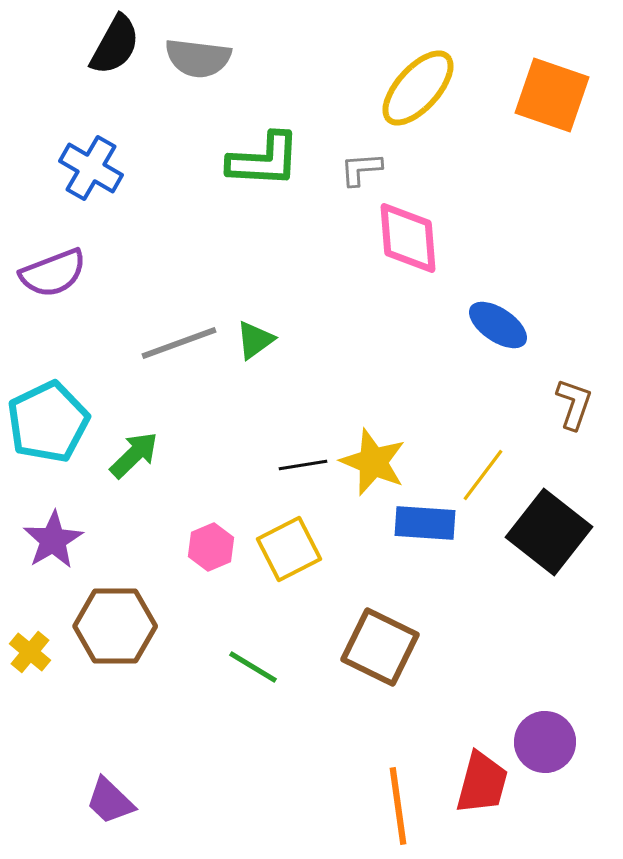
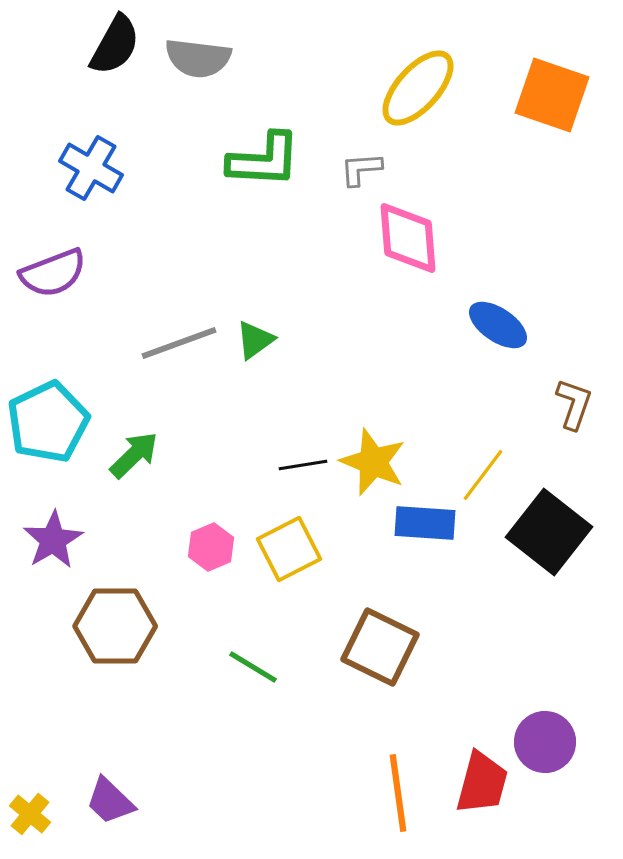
yellow cross: moved 162 px down
orange line: moved 13 px up
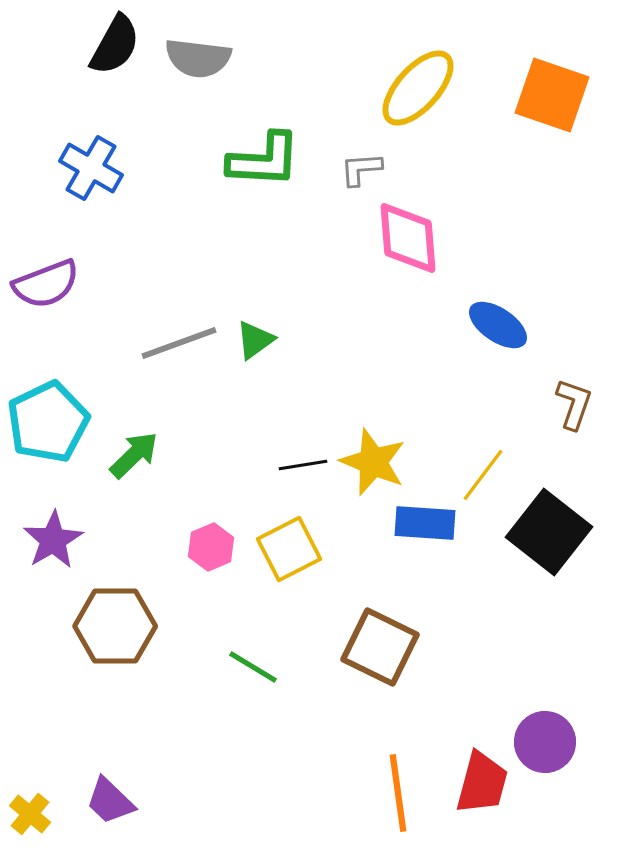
purple semicircle: moved 7 px left, 11 px down
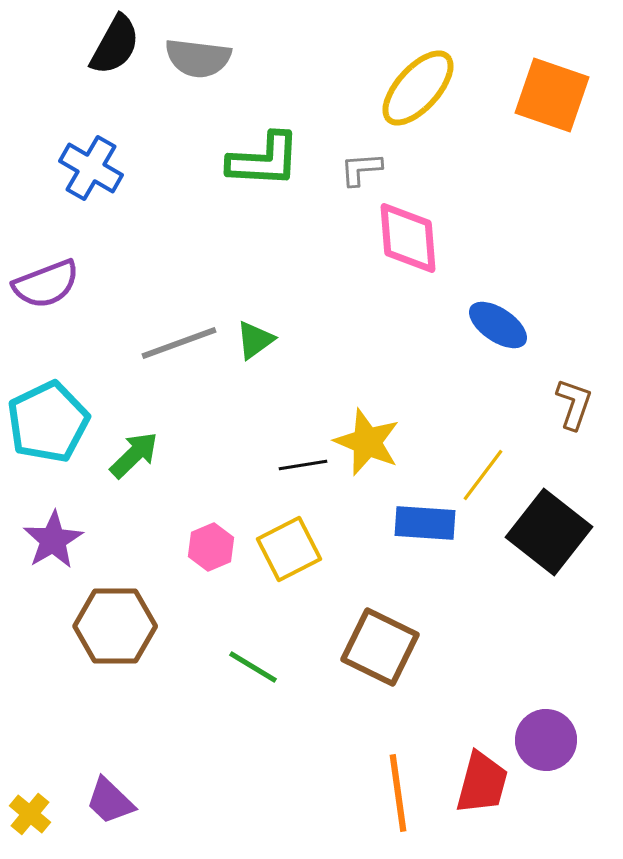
yellow star: moved 6 px left, 20 px up
purple circle: moved 1 px right, 2 px up
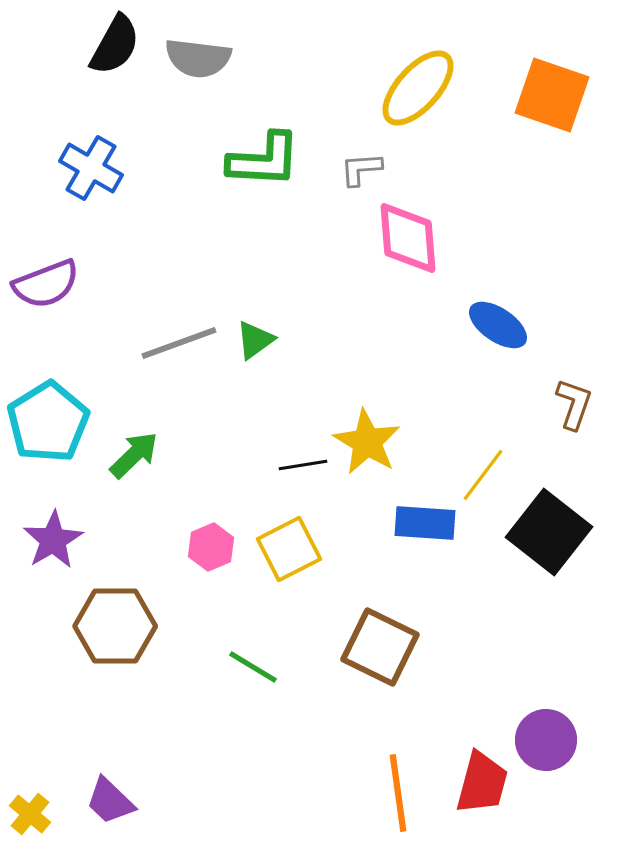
cyan pentagon: rotated 6 degrees counterclockwise
yellow star: rotated 8 degrees clockwise
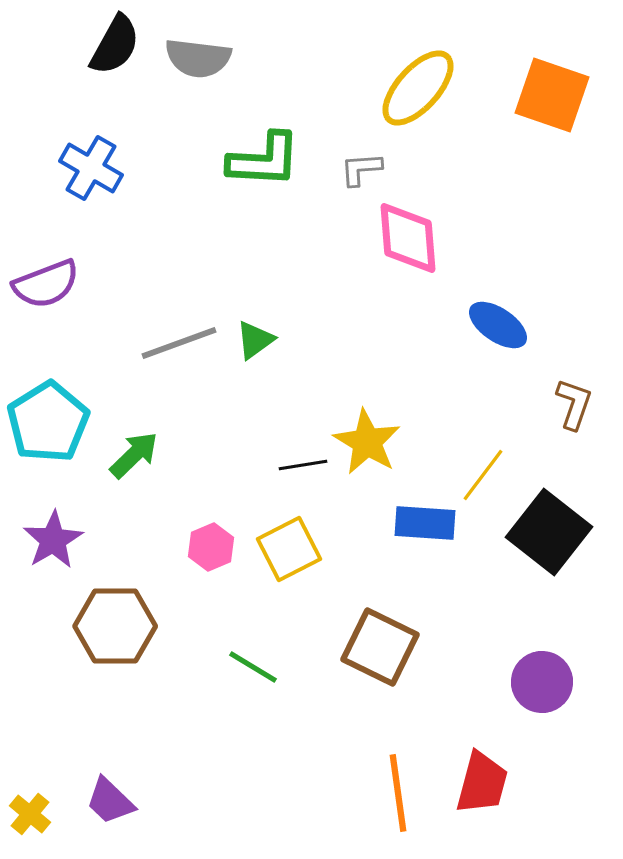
purple circle: moved 4 px left, 58 px up
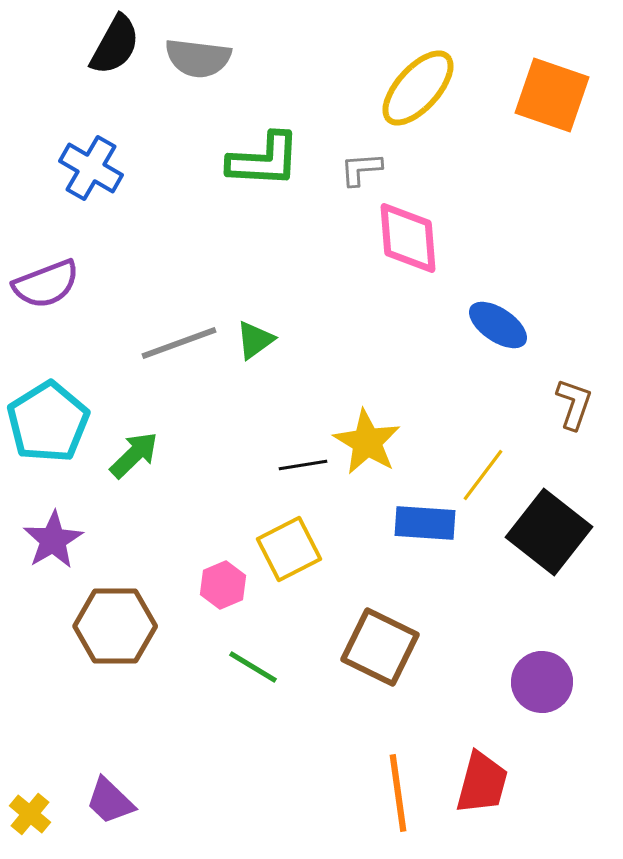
pink hexagon: moved 12 px right, 38 px down
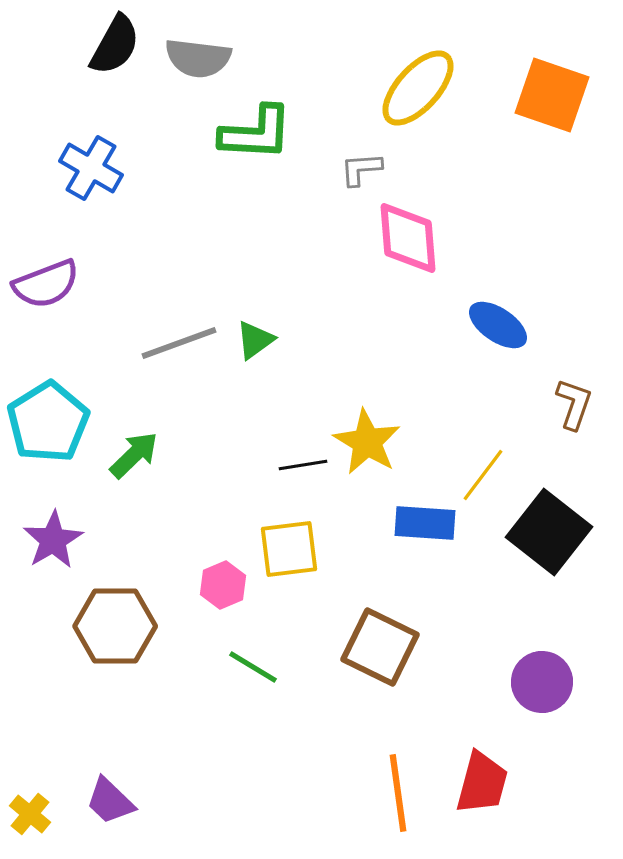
green L-shape: moved 8 px left, 27 px up
yellow square: rotated 20 degrees clockwise
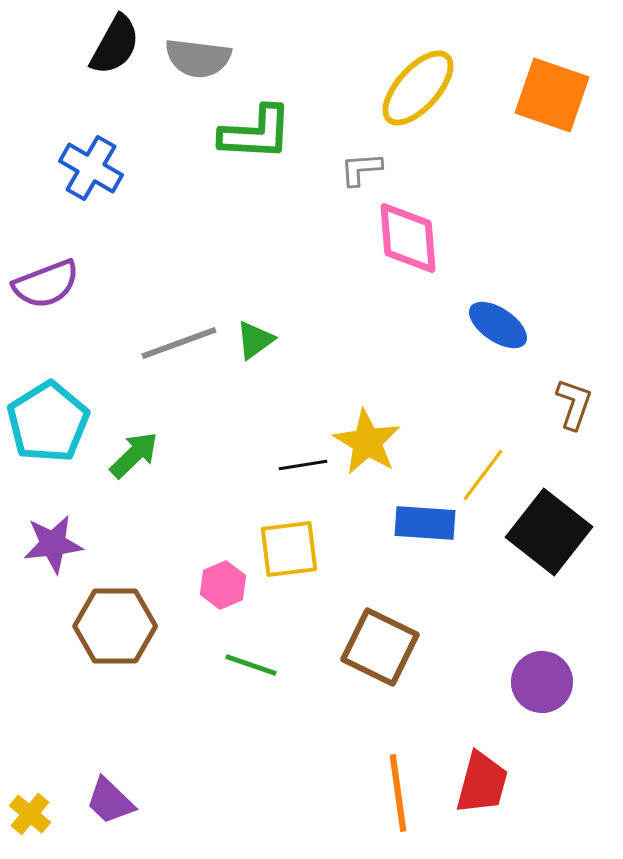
purple star: moved 4 px down; rotated 24 degrees clockwise
green line: moved 2 px left, 2 px up; rotated 12 degrees counterclockwise
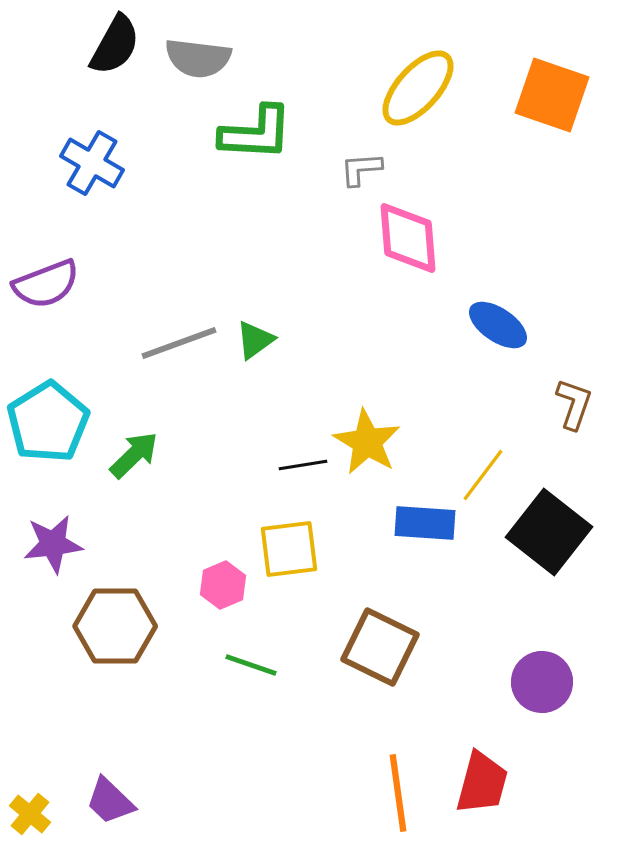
blue cross: moved 1 px right, 5 px up
